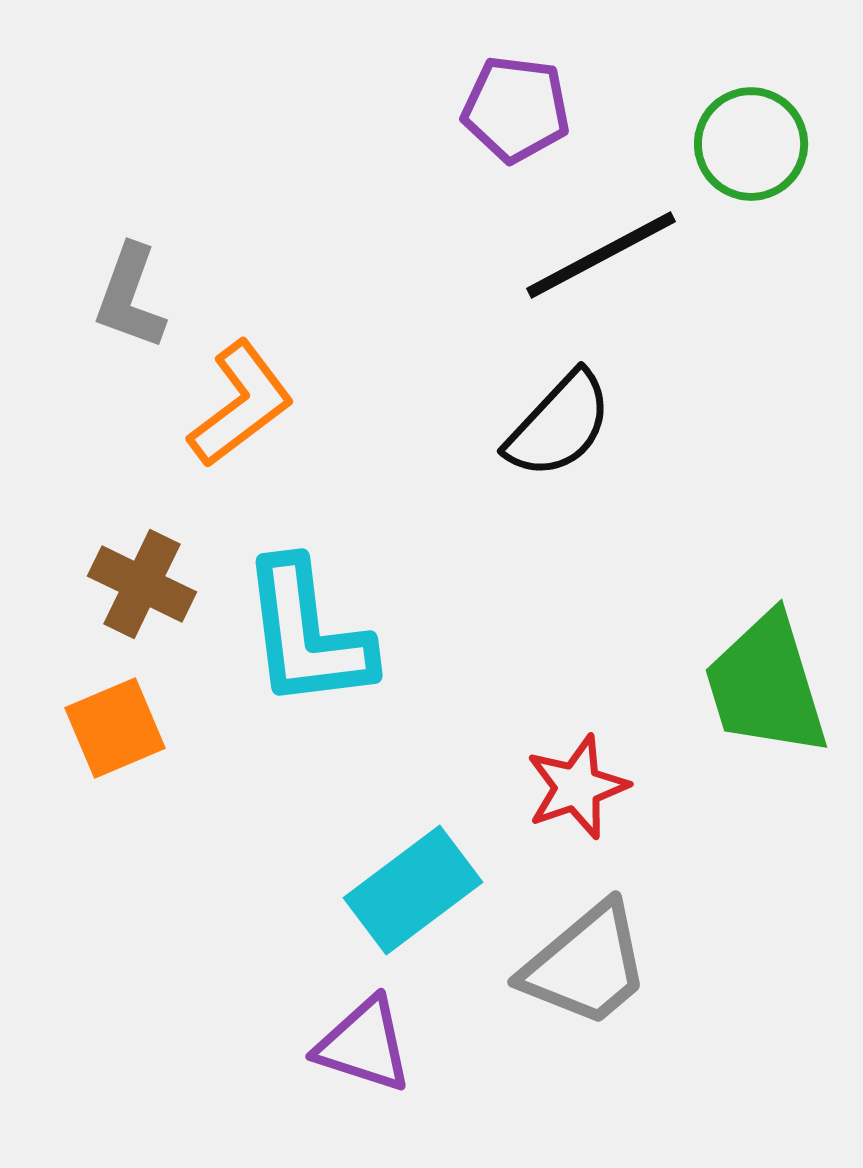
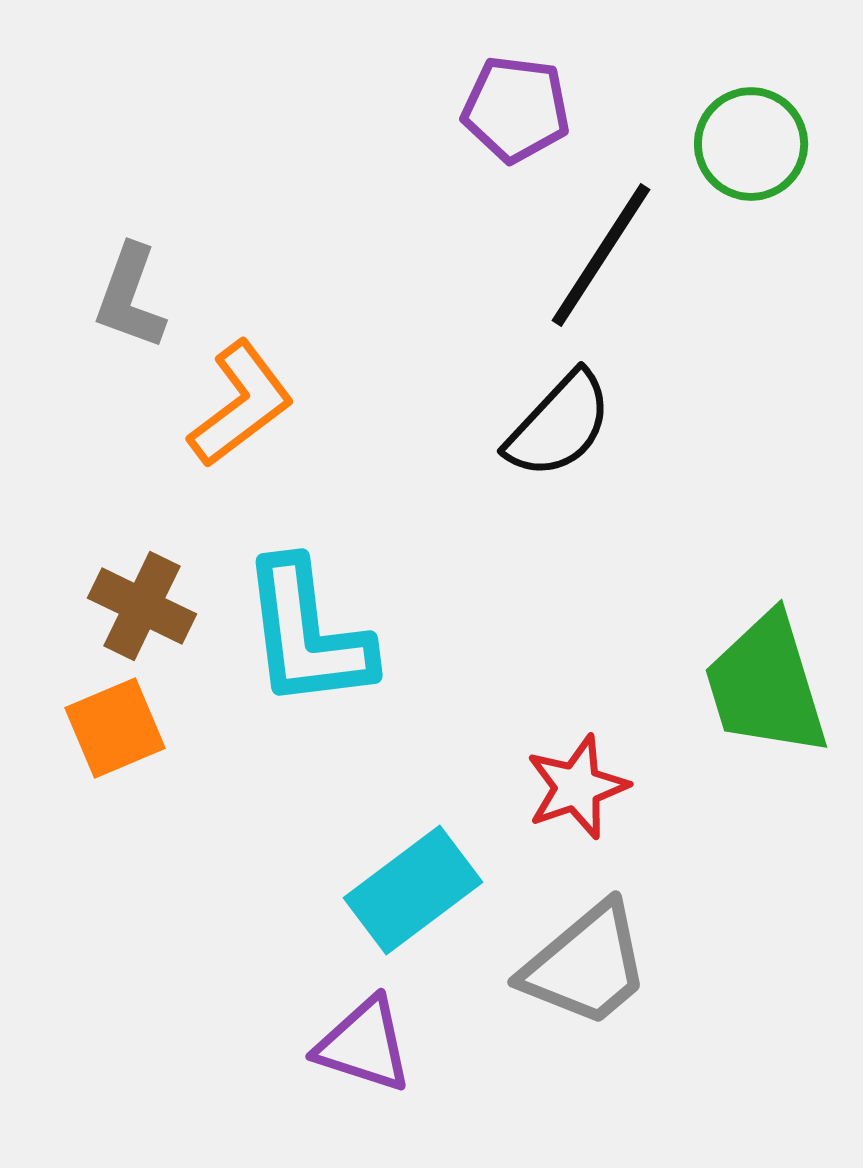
black line: rotated 29 degrees counterclockwise
brown cross: moved 22 px down
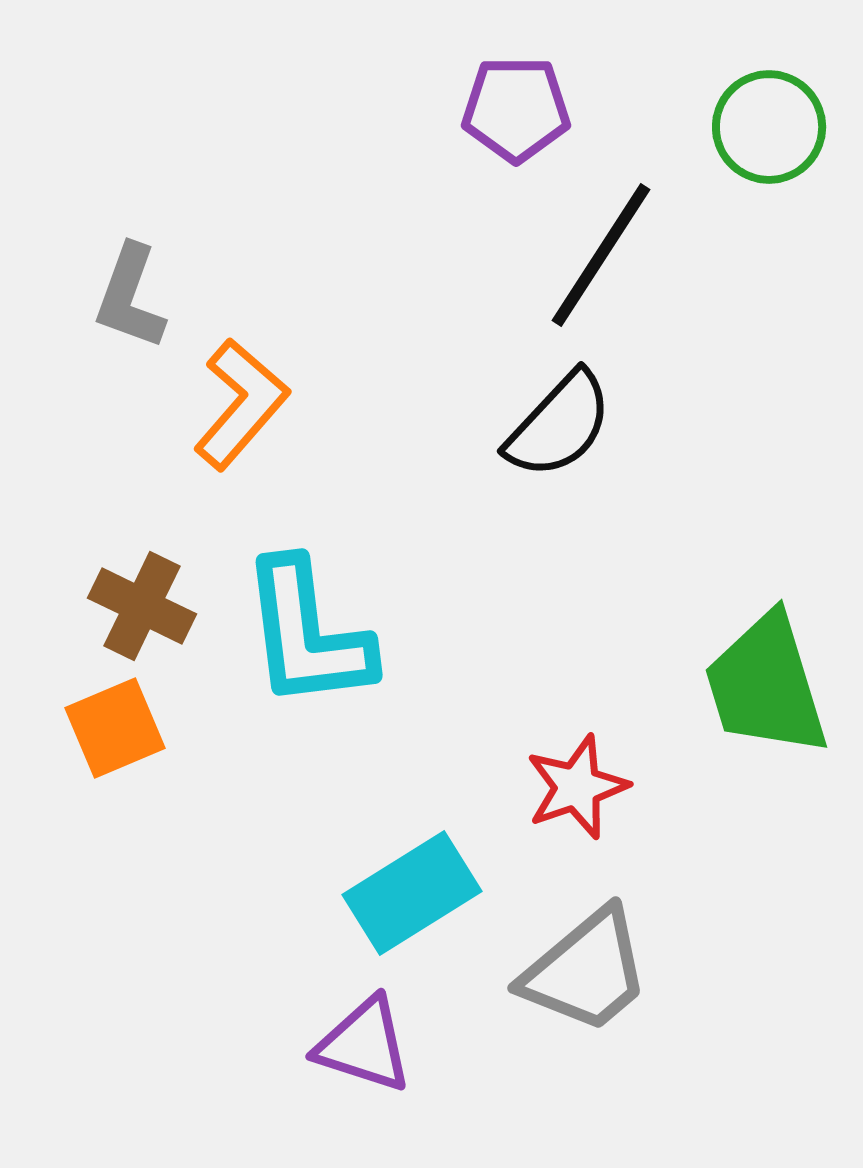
purple pentagon: rotated 7 degrees counterclockwise
green circle: moved 18 px right, 17 px up
orange L-shape: rotated 12 degrees counterclockwise
cyan rectangle: moved 1 px left, 3 px down; rotated 5 degrees clockwise
gray trapezoid: moved 6 px down
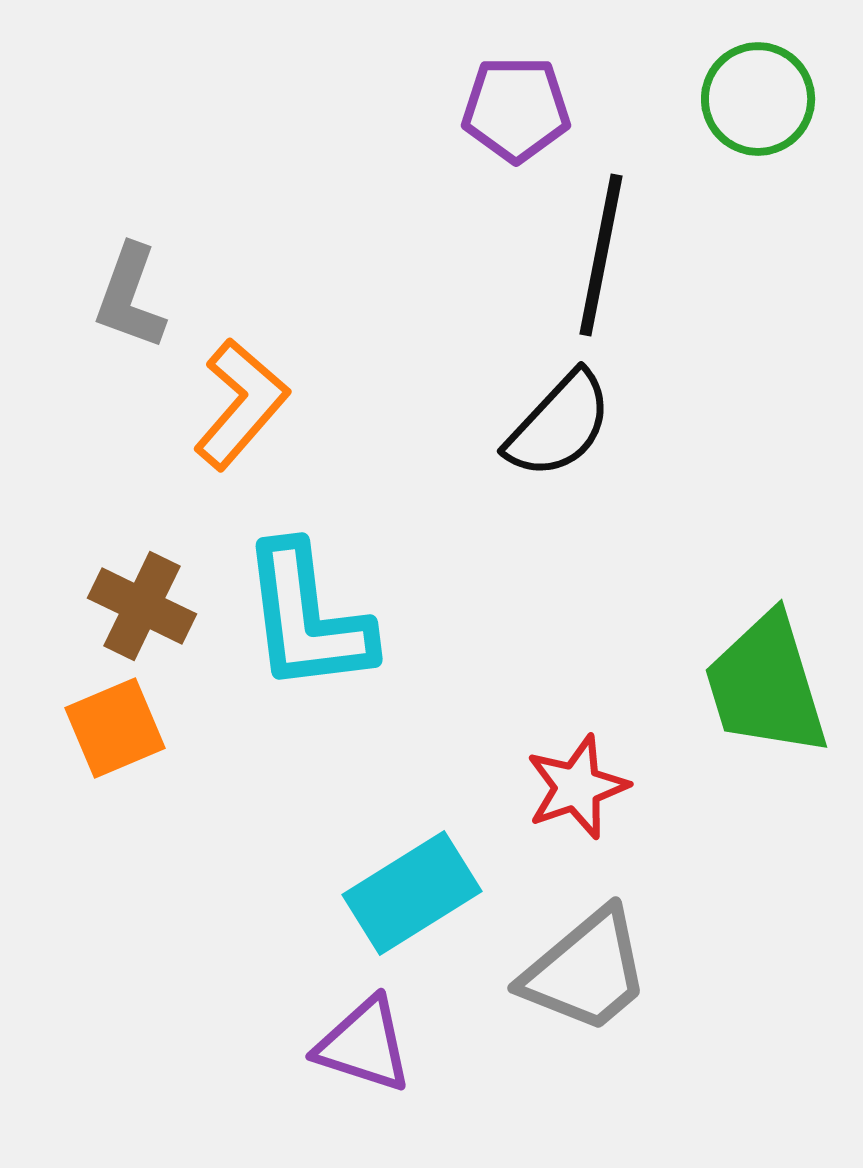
green circle: moved 11 px left, 28 px up
black line: rotated 22 degrees counterclockwise
cyan L-shape: moved 16 px up
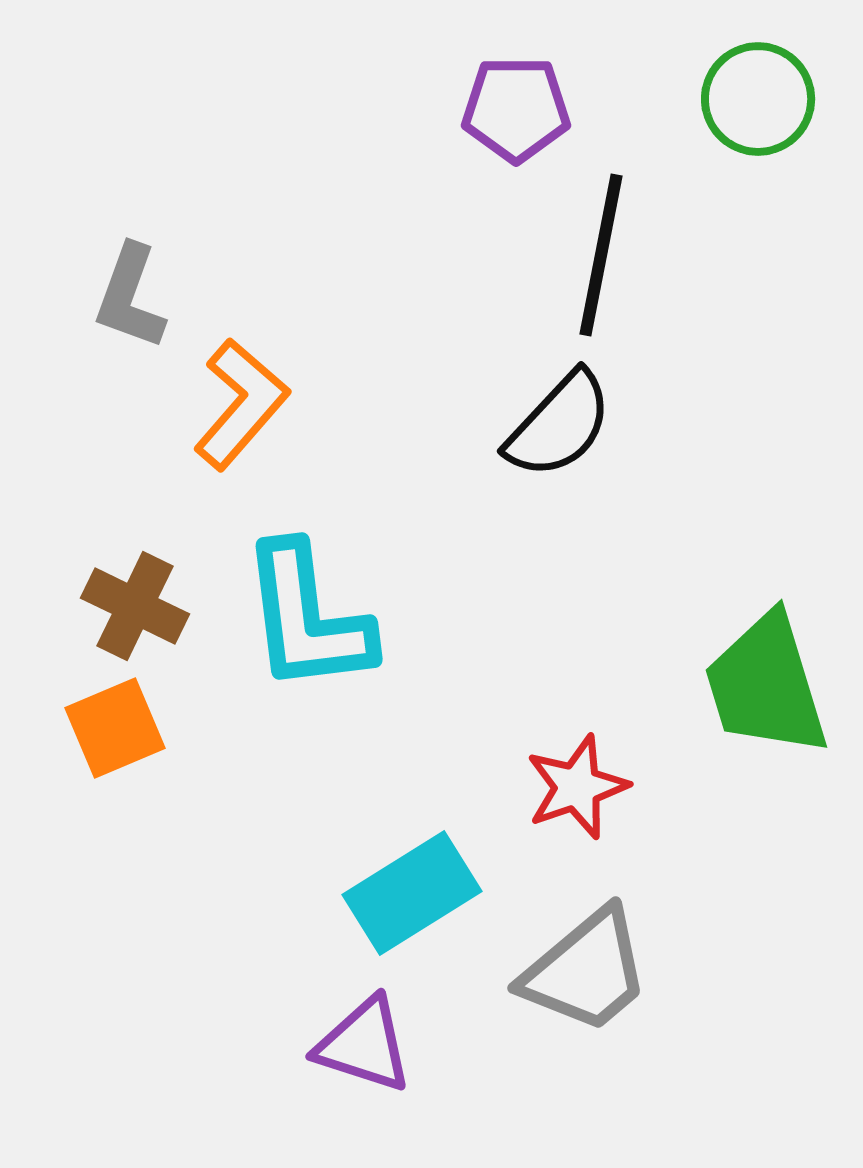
brown cross: moved 7 px left
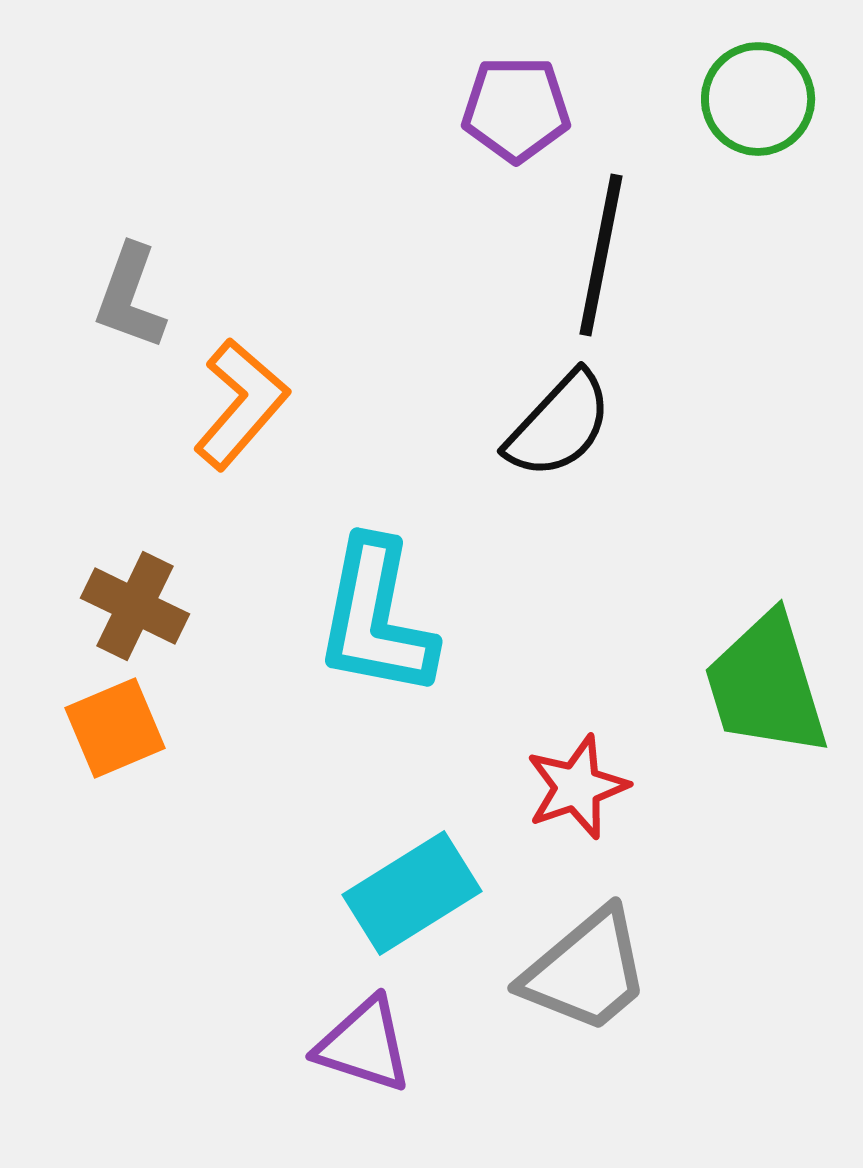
cyan L-shape: moved 69 px right; rotated 18 degrees clockwise
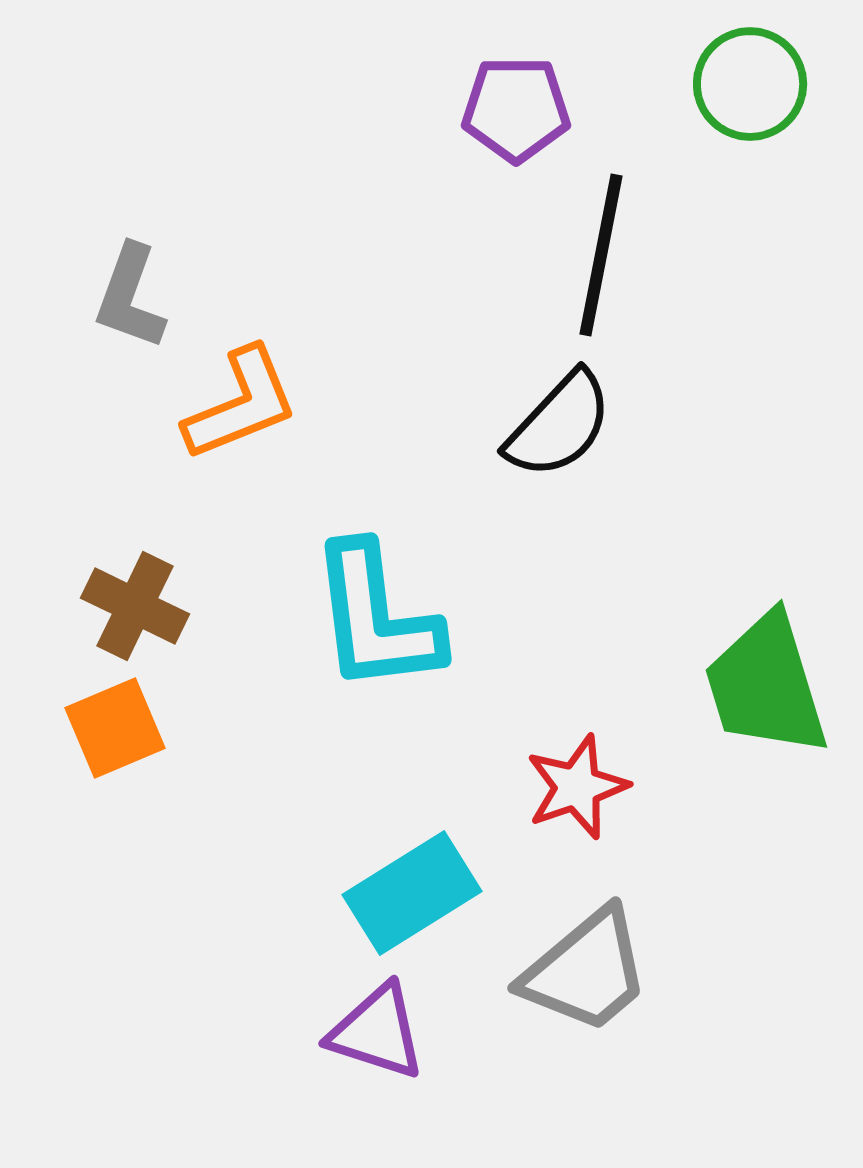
green circle: moved 8 px left, 15 px up
orange L-shape: rotated 27 degrees clockwise
cyan L-shape: rotated 18 degrees counterclockwise
purple triangle: moved 13 px right, 13 px up
